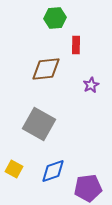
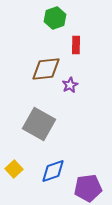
green hexagon: rotated 15 degrees counterclockwise
purple star: moved 21 px left
yellow square: rotated 18 degrees clockwise
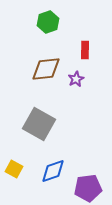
green hexagon: moved 7 px left, 4 px down
red rectangle: moved 9 px right, 5 px down
purple star: moved 6 px right, 6 px up
yellow square: rotated 18 degrees counterclockwise
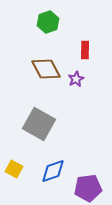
brown diamond: rotated 68 degrees clockwise
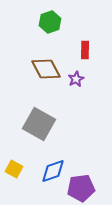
green hexagon: moved 2 px right
purple pentagon: moved 7 px left
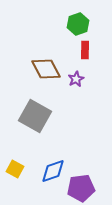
green hexagon: moved 28 px right, 2 px down
gray square: moved 4 px left, 8 px up
yellow square: moved 1 px right
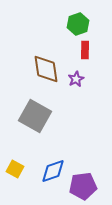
brown diamond: rotated 20 degrees clockwise
purple pentagon: moved 2 px right, 2 px up
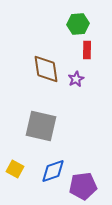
green hexagon: rotated 15 degrees clockwise
red rectangle: moved 2 px right
gray square: moved 6 px right, 10 px down; rotated 16 degrees counterclockwise
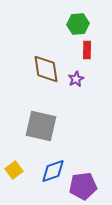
yellow square: moved 1 px left, 1 px down; rotated 24 degrees clockwise
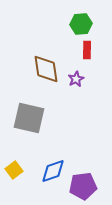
green hexagon: moved 3 px right
gray square: moved 12 px left, 8 px up
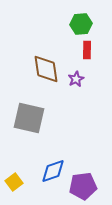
yellow square: moved 12 px down
